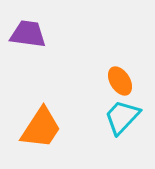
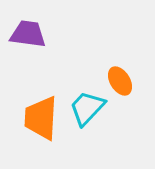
cyan trapezoid: moved 35 px left, 9 px up
orange trapezoid: moved 10 px up; rotated 150 degrees clockwise
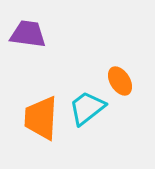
cyan trapezoid: rotated 9 degrees clockwise
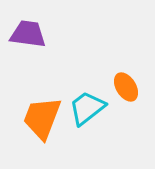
orange ellipse: moved 6 px right, 6 px down
orange trapezoid: moved 1 px right; rotated 18 degrees clockwise
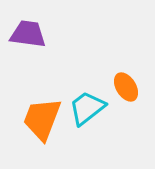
orange trapezoid: moved 1 px down
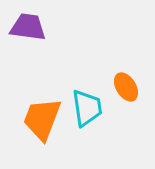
purple trapezoid: moved 7 px up
cyan trapezoid: rotated 120 degrees clockwise
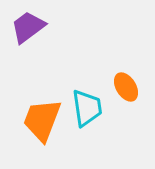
purple trapezoid: rotated 45 degrees counterclockwise
orange trapezoid: moved 1 px down
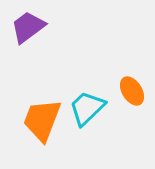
orange ellipse: moved 6 px right, 4 px down
cyan trapezoid: rotated 126 degrees counterclockwise
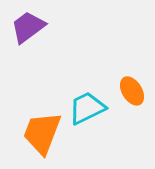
cyan trapezoid: rotated 18 degrees clockwise
orange trapezoid: moved 13 px down
